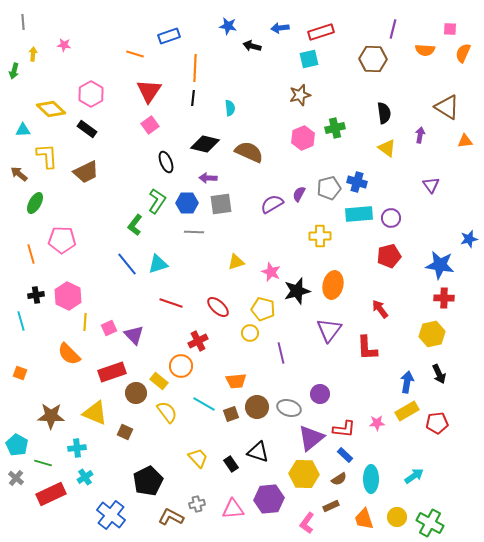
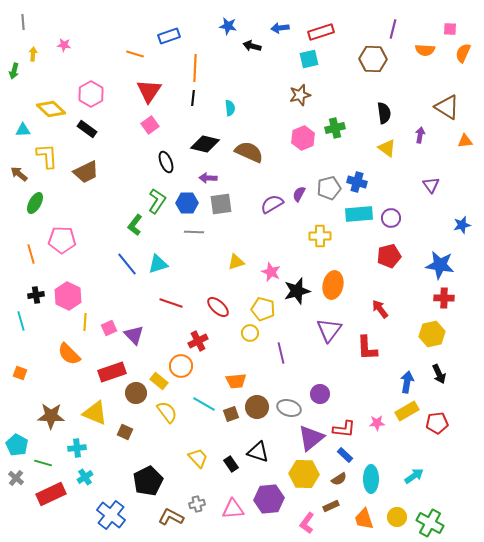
blue star at (469, 239): moved 7 px left, 14 px up
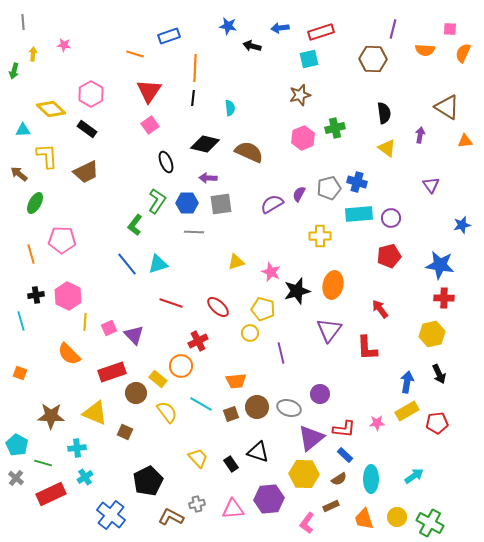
yellow rectangle at (159, 381): moved 1 px left, 2 px up
cyan line at (204, 404): moved 3 px left
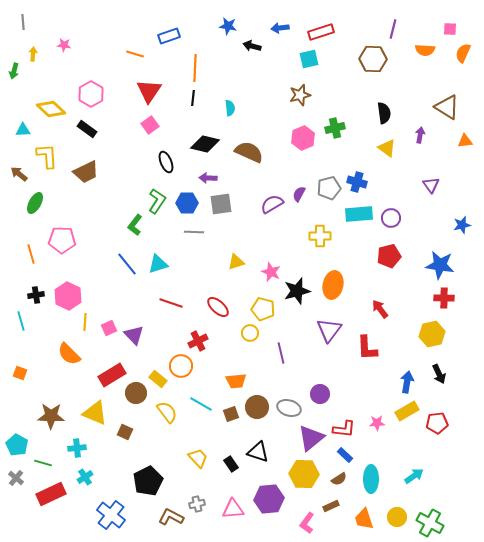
red rectangle at (112, 372): moved 3 px down; rotated 12 degrees counterclockwise
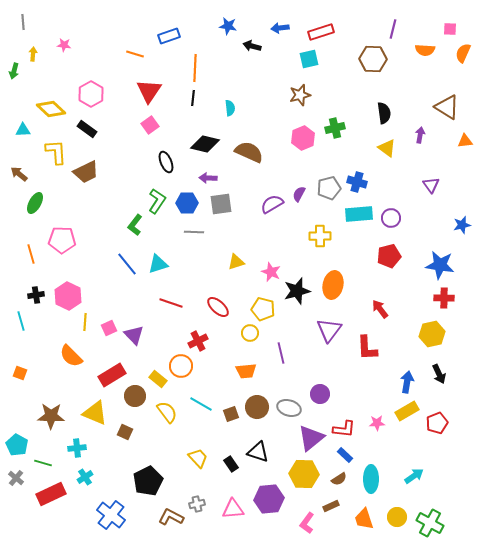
yellow L-shape at (47, 156): moved 9 px right, 4 px up
orange semicircle at (69, 354): moved 2 px right, 2 px down
orange trapezoid at (236, 381): moved 10 px right, 10 px up
brown circle at (136, 393): moved 1 px left, 3 px down
red pentagon at (437, 423): rotated 15 degrees counterclockwise
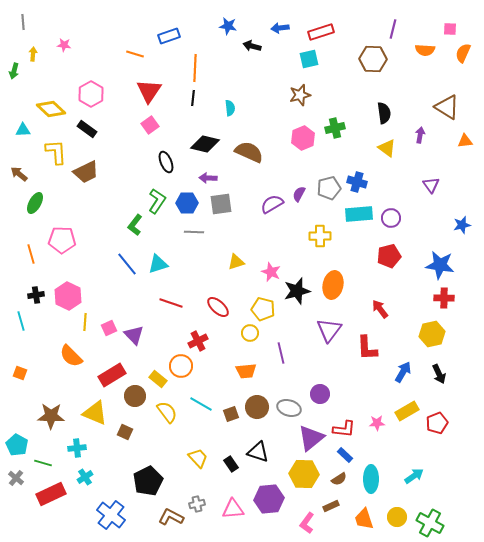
blue arrow at (407, 382): moved 4 px left, 10 px up; rotated 20 degrees clockwise
